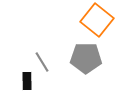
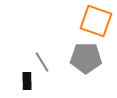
orange square: moved 1 px left, 1 px down; rotated 20 degrees counterclockwise
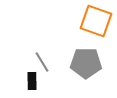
gray pentagon: moved 5 px down
black rectangle: moved 5 px right
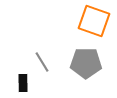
orange square: moved 2 px left
black rectangle: moved 9 px left, 2 px down
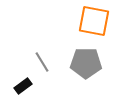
orange square: rotated 8 degrees counterclockwise
black rectangle: moved 3 px down; rotated 54 degrees clockwise
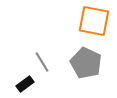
gray pentagon: rotated 24 degrees clockwise
black rectangle: moved 2 px right, 2 px up
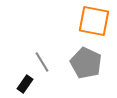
black rectangle: rotated 18 degrees counterclockwise
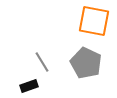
black rectangle: moved 4 px right, 2 px down; rotated 36 degrees clockwise
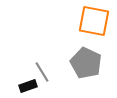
gray line: moved 10 px down
black rectangle: moved 1 px left
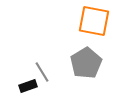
gray pentagon: rotated 16 degrees clockwise
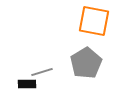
gray line: rotated 75 degrees counterclockwise
black rectangle: moved 1 px left, 2 px up; rotated 18 degrees clockwise
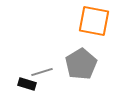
gray pentagon: moved 5 px left, 1 px down
black rectangle: rotated 18 degrees clockwise
